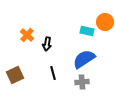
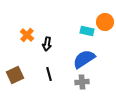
black line: moved 4 px left, 1 px down
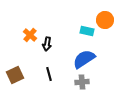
orange circle: moved 2 px up
orange cross: moved 3 px right
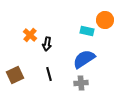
gray cross: moved 1 px left, 1 px down
